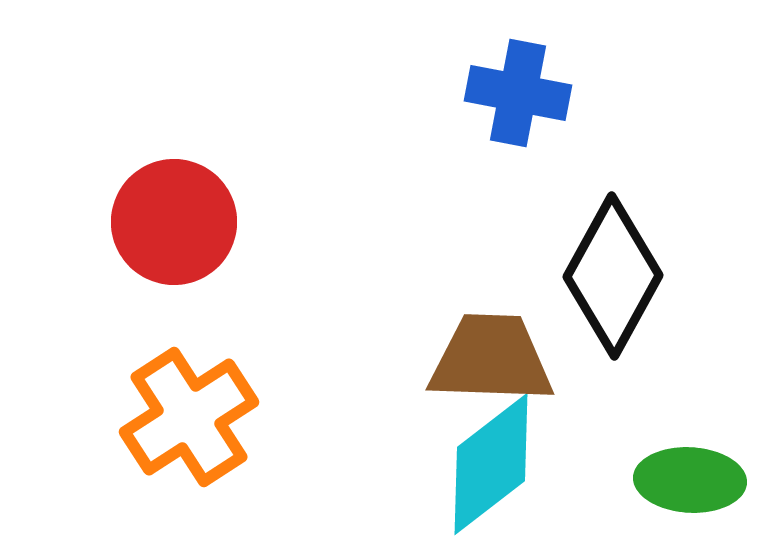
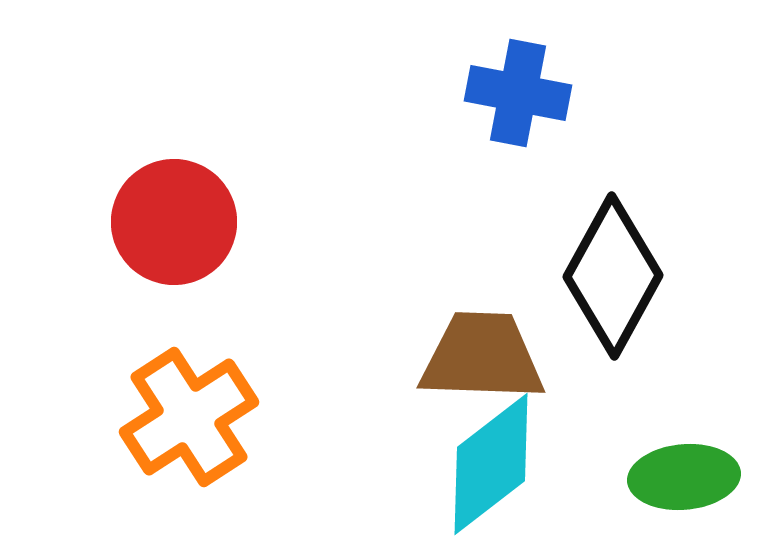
brown trapezoid: moved 9 px left, 2 px up
green ellipse: moved 6 px left, 3 px up; rotated 8 degrees counterclockwise
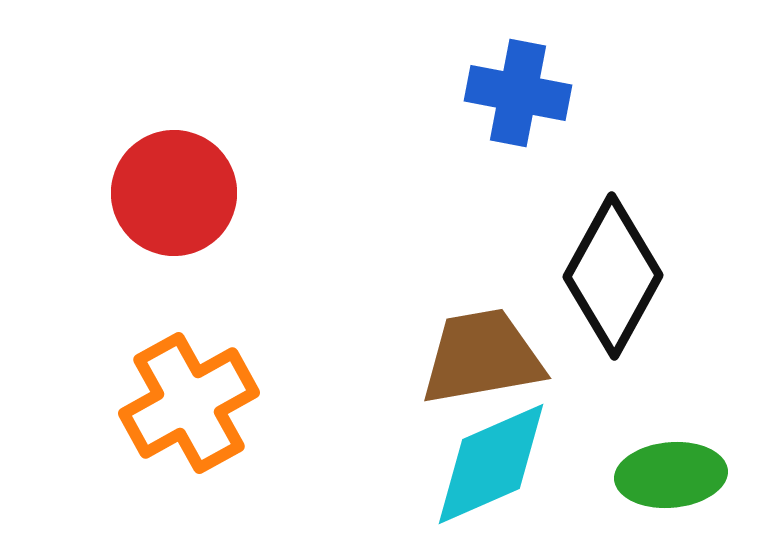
red circle: moved 29 px up
brown trapezoid: rotated 12 degrees counterclockwise
orange cross: moved 14 px up; rotated 4 degrees clockwise
cyan diamond: rotated 14 degrees clockwise
green ellipse: moved 13 px left, 2 px up
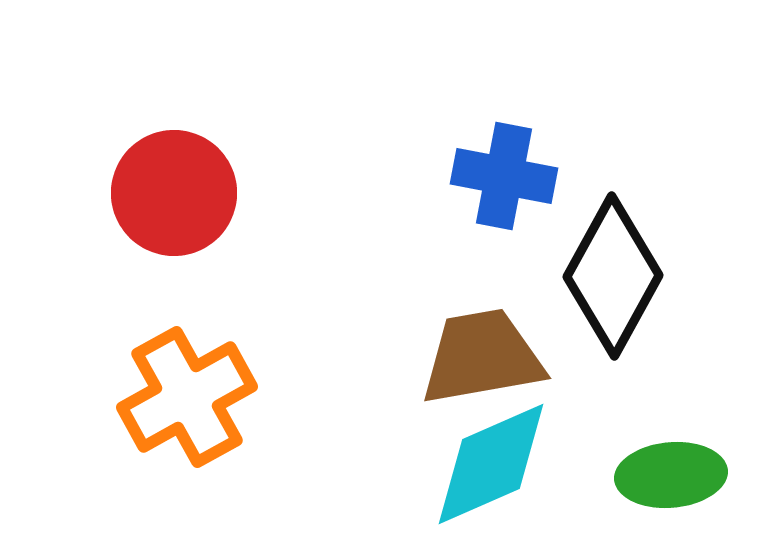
blue cross: moved 14 px left, 83 px down
orange cross: moved 2 px left, 6 px up
